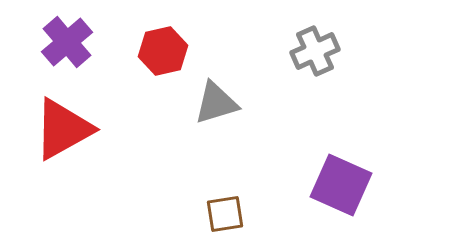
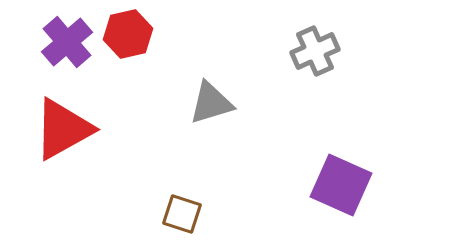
red hexagon: moved 35 px left, 17 px up
gray triangle: moved 5 px left
brown square: moved 43 px left; rotated 27 degrees clockwise
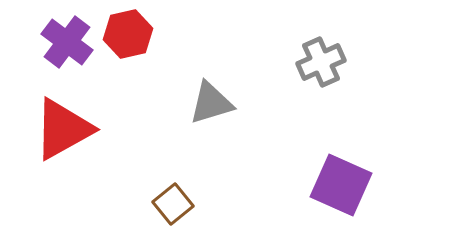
purple cross: rotated 12 degrees counterclockwise
gray cross: moved 6 px right, 11 px down
brown square: moved 9 px left, 10 px up; rotated 33 degrees clockwise
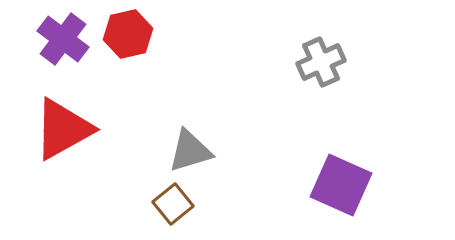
purple cross: moved 4 px left, 3 px up
gray triangle: moved 21 px left, 48 px down
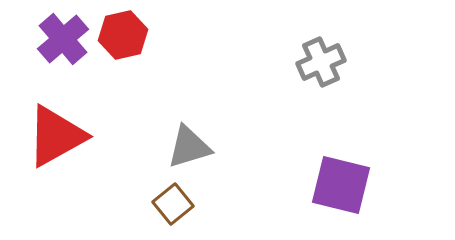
red hexagon: moved 5 px left, 1 px down
purple cross: rotated 12 degrees clockwise
red triangle: moved 7 px left, 7 px down
gray triangle: moved 1 px left, 4 px up
purple square: rotated 10 degrees counterclockwise
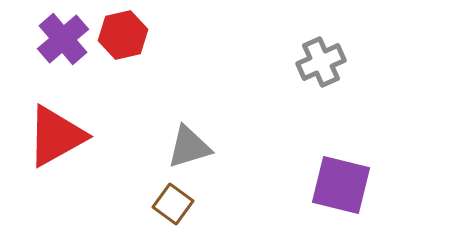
brown square: rotated 15 degrees counterclockwise
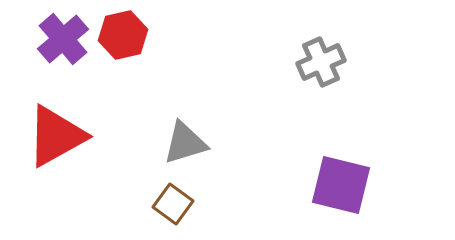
gray triangle: moved 4 px left, 4 px up
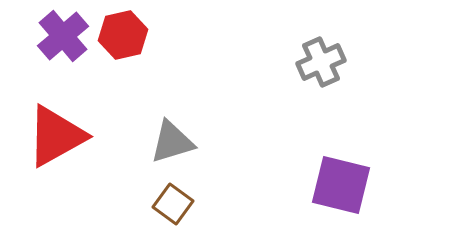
purple cross: moved 3 px up
gray triangle: moved 13 px left, 1 px up
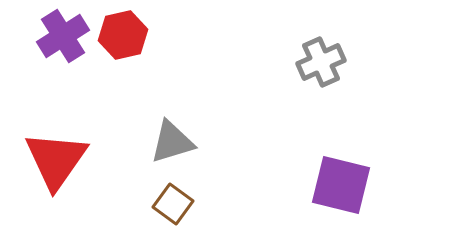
purple cross: rotated 9 degrees clockwise
red triangle: moved 24 px down; rotated 26 degrees counterclockwise
